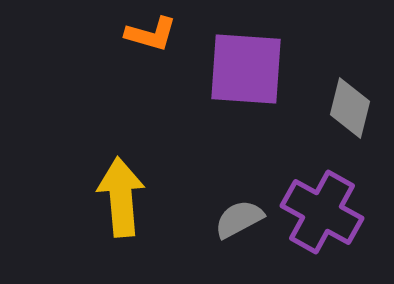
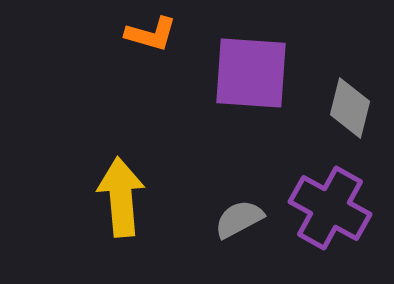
purple square: moved 5 px right, 4 px down
purple cross: moved 8 px right, 4 px up
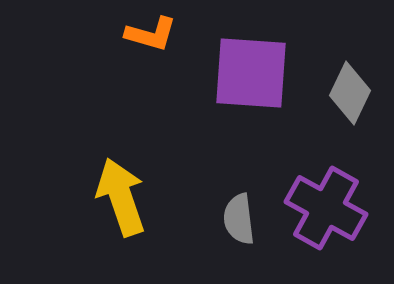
gray diamond: moved 15 px up; rotated 12 degrees clockwise
yellow arrow: rotated 14 degrees counterclockwise
purple cross: moved 4 px left
gray semicircle: rotated 69 degrees counterclockwise
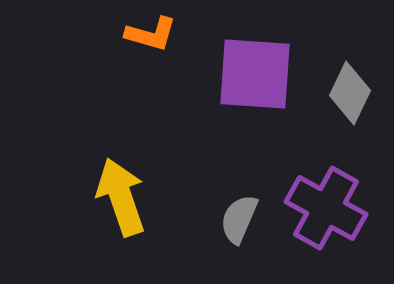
purple square: moved 4 px right, 1 px down
gray semicircle: rotated 30 degrees clockwise
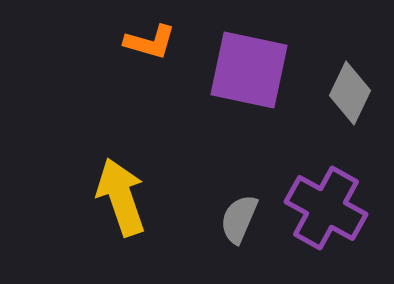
orange L-shape: moved 1 px left, 8 px down
purple square: moved 6 px left, 4 px up; rotated 8 degrees clockwise
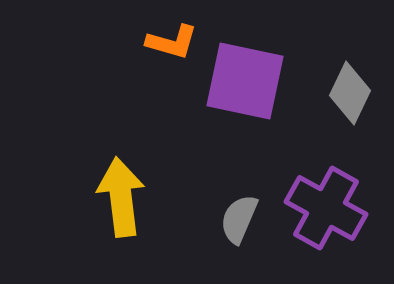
orange L-shape: moved 22 px right
purple square: moved 4 px left, 11 px down
yellow arrow: rotated 12 degrees clockwise
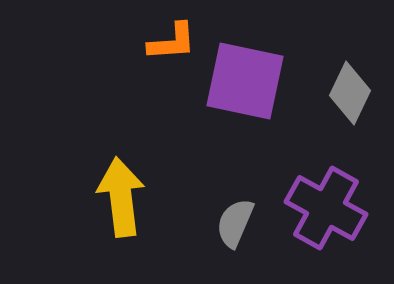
orange L-shape: rotated 20 degrees counterclockwise
gray semicircle: moved 4 px left, 4 px down
